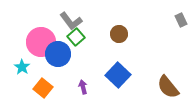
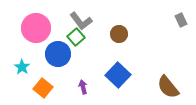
gray L-shape: moved 10 px right
pink circle: moved 5 px left, 14 px up
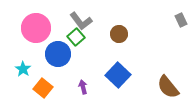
cyan star: moved 1 px right, 2 px down
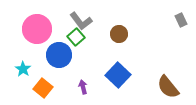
pink circle: moved 1 px right, 1 px down
blue circle: moved 1 px right, 1 px down
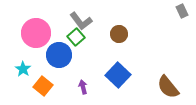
gray rectangle: moved 1 px right, 9 px up
pink circle: moved 1 px left, 4 px down
orange square: moved 2 px up
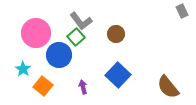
brown circle: moved 3 px left
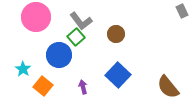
pink circle: moved 16 px up
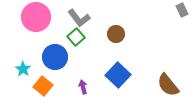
gray rectangle: moved 1 px up
gray L-shape: moved 2 px left, 3 px up
blue circle: moved 4 px left, 2 px down
brown semicircle: moved 2 px up
